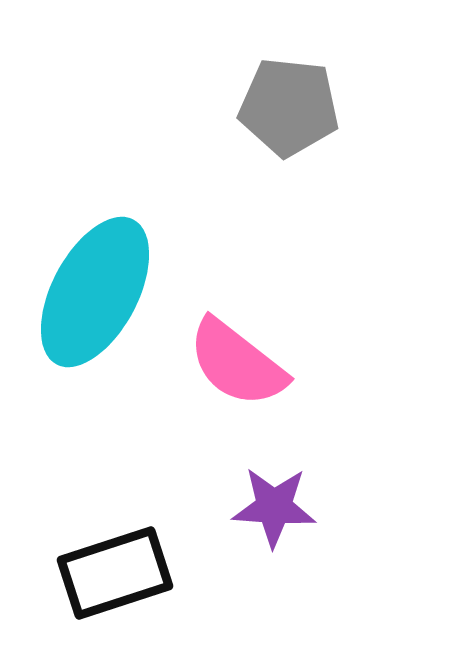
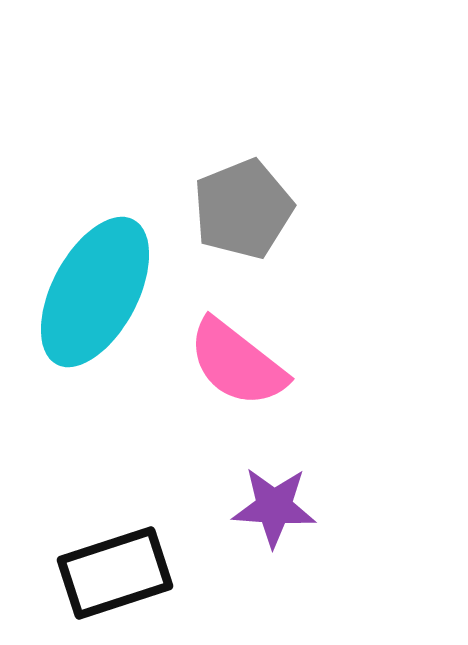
gray pentagon: moved 46 px left, 102 px down; rotated 28 degrees counterclockwise
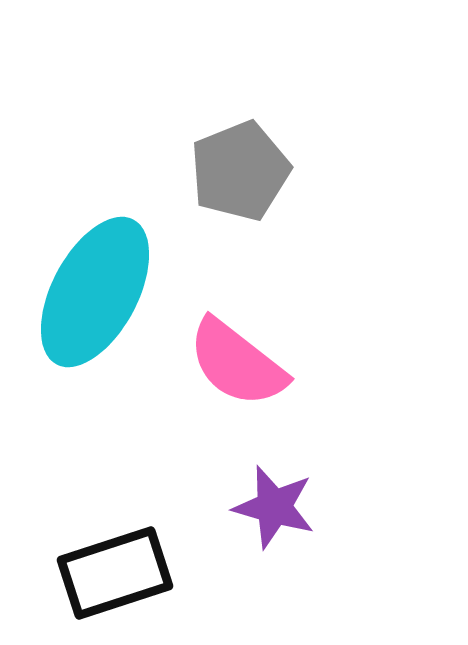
gray pentagon: moved 3 px left, 38 px up
purple star: rotated 12 degrees clockwise
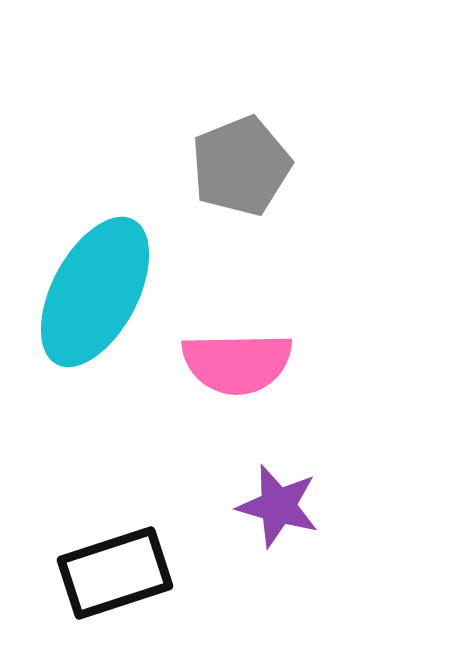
gray pentagon: moved 1 px right, 5 px up
pink semicircle: rotated 39 degrees counterclockwise
purple star: moved 4 px right, 1 px up
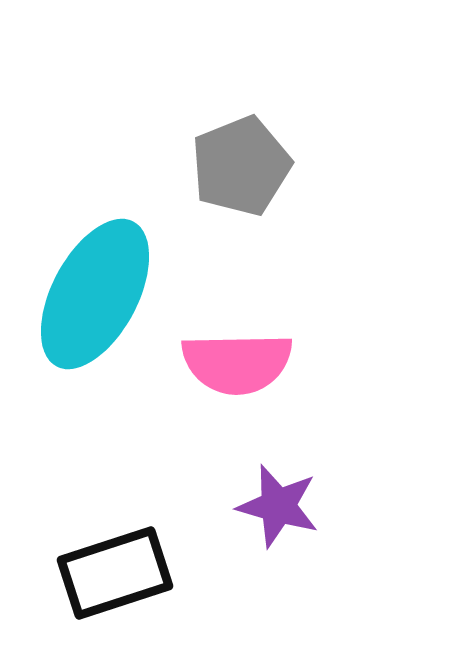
cyan ellipse: moved 2 px down
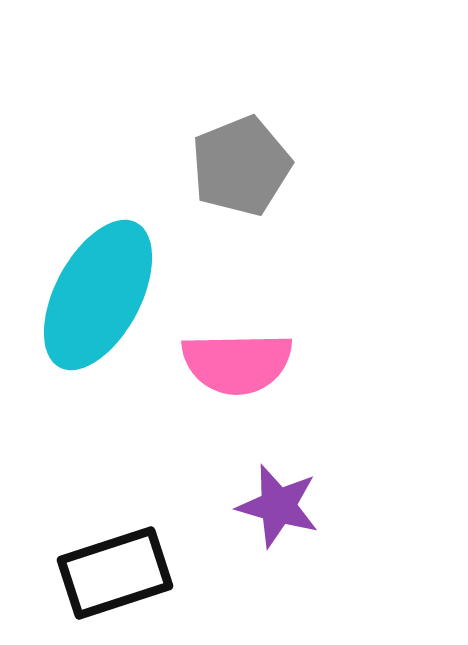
cyan ellipse: moved 3 px right, 1 px down
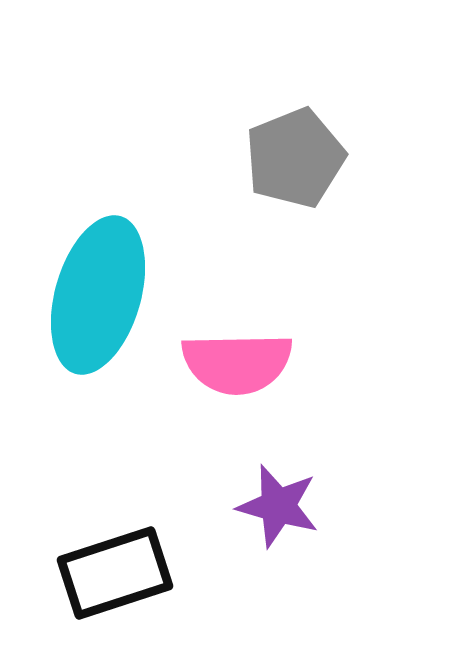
gray pentagon: moved 54 px right, 8 px up
cyan ellipse: rotated 12 degrees counterclockwise
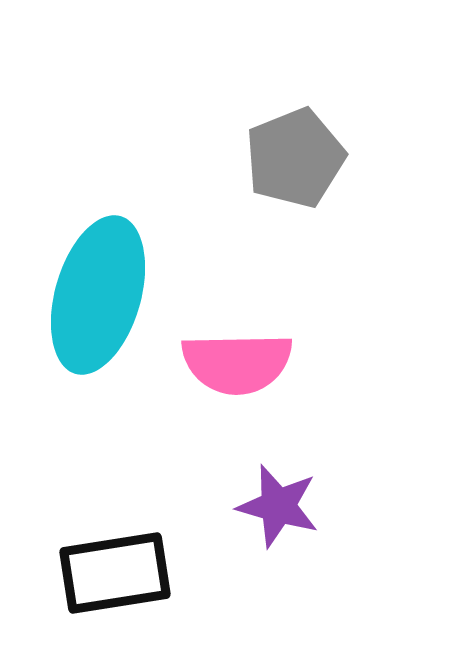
black rectangle: rotated 9 degrees clockwise
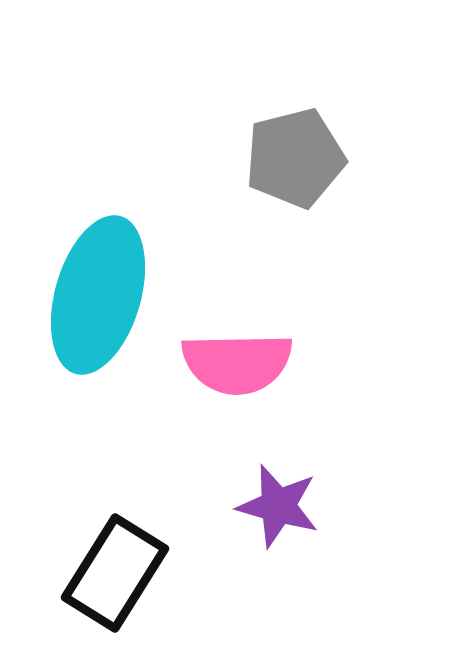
gray pentagon: rotated 8 degrees clockwise
black rectangle: rotated 49 degrees counterclockwise
